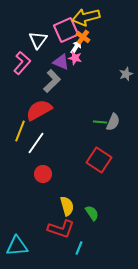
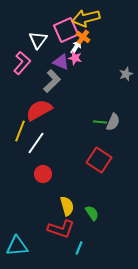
yellow arrow: moved 1 px down
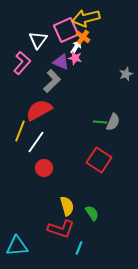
white line: moved 1 px up
red circle: moved 1 px right, 6 px up
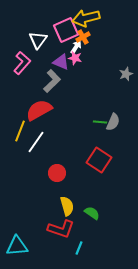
orange cross: rotated 24 degrees clockwise
red circle: moved 13 px right, 5 px down
green semicircle: rotated 21 degrees counterclockwise
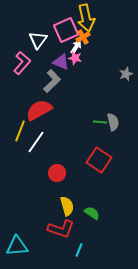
yellow arrow: rotated 88 degrees counterclockwise
gray semicircle: rotated 36 degrees counterclockwise
cyan line: moved 2 px down
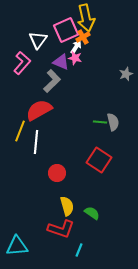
white line: rotated 30 degrees counterclockwise
